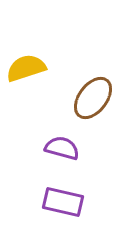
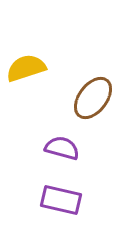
purple rectangle: moved 2 px left, 2 px up
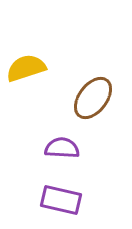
purple semicircle: rotated 12 degrees counterclockwise
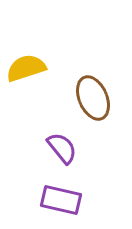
brown ellipse: rotated 60 degrees counterclockwise
purple semicircle: rotated 48 degrees clockwise
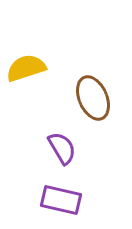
purple semicircle: rotated 8 degrees clockwise
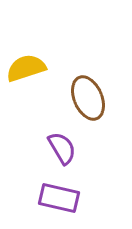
brown ellipse: moved 5 px left
purple rectangle: moved 2 px left, 2 px up
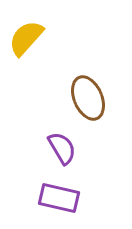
yellow semicircle: moved 30 px up; rotated 30 degrees counterclockwise
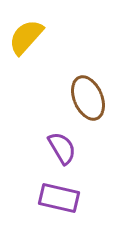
yellow semicircle: moved 1 px up
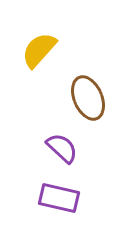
yellow semicircle: moved 13 px right, 13 px down
purple semicircle: rotated 16 degrees counterclockwise
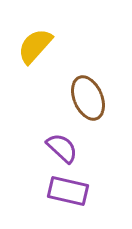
yellow semicircle: moved 4 px left, 4 px up
purple rectangle: moved 9 px right, 7 px up
